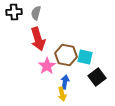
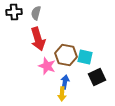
pink star: rotated 18 degrees counterclockwise
black square: rotated 12 degrees clockwise
yellow arrow: rotated 16 degrees clockwise
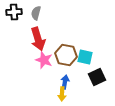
pink star: moved 3 px left, 6 px up
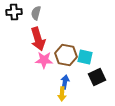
pink star: rotated 18 degrees counterclockwise
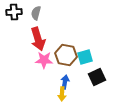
cyan square: rotated 28 degrees counterclockwise
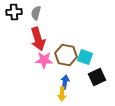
cyan square: rotated 35 degrees clockwise
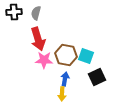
cyan square: moved 1 px right, 1 px up
blue arrow: moved 3 px up
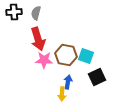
blue arrow: moved 3 px right, 3 px down
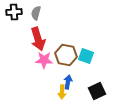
black square: moved 14 px down
yellow arrow: moved 2 px up
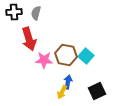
red arrow: moved 9 px left
cyan square: rotated 21 degrees clockwise
yellow arrow: rotated 24 degrees clockwise
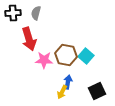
black cross: moved 1 px left, 1 px down
